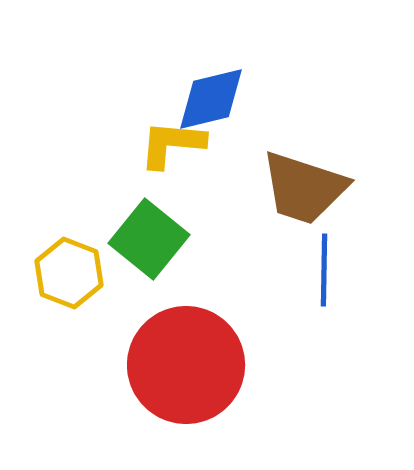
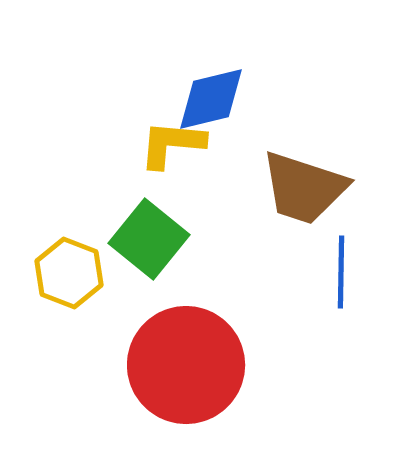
blue line: moved 17 px right, 2 px down
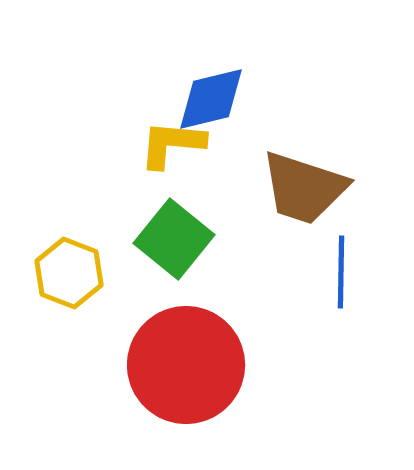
green square: moved 25 px right
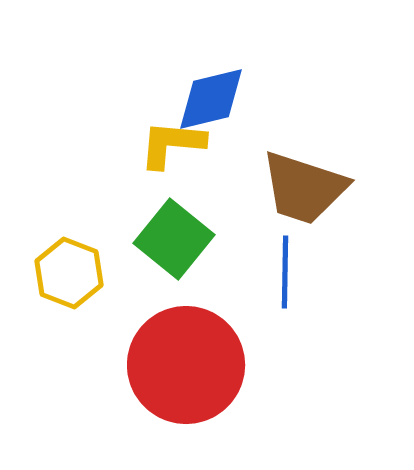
blue line: moved 56 px left
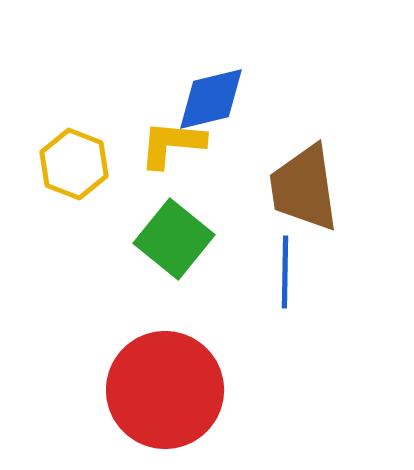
brown trapezoid: rotated 64 degrees clockwise
yellow hexagon: moved 5 px right, 109 px up
red circle: moved 21 px left, 25 px down
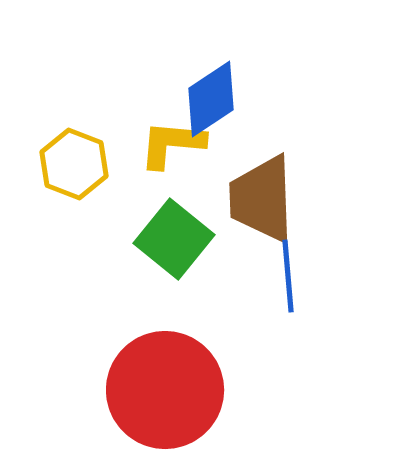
blue diamond: rotated 20 degrees counterclockwise
brown trapezoid: moved 42 px left, 11 px down; rotated 6 degrees clockwise
blue line: moved 3 px right, 4 px down; rotated 6 degrees counterclockwise
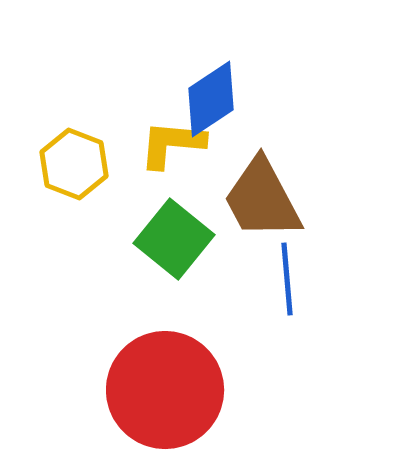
brown trapezoid: rotated 26 degrees counterclockwise
blue line: moved 1 px left, 3 px down
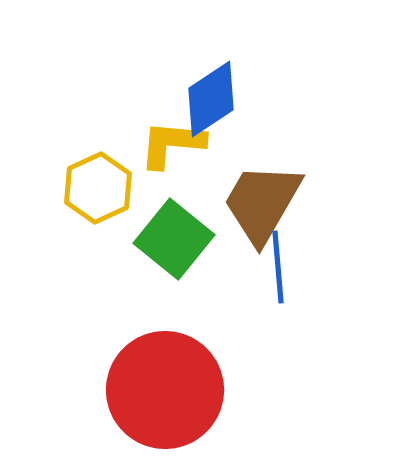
yellow hexagon: moved 24 px right, 24 px down; rotated 14 degrees clockwise
brown trapezoid: moved 4 px down; rotated 58 degrees clockwise
blue line: moved 9 px left, 12 px up
